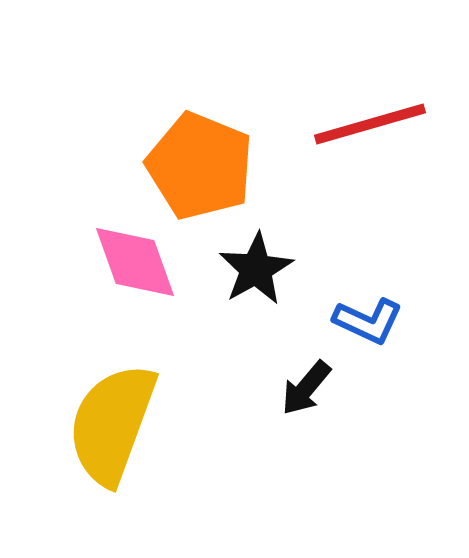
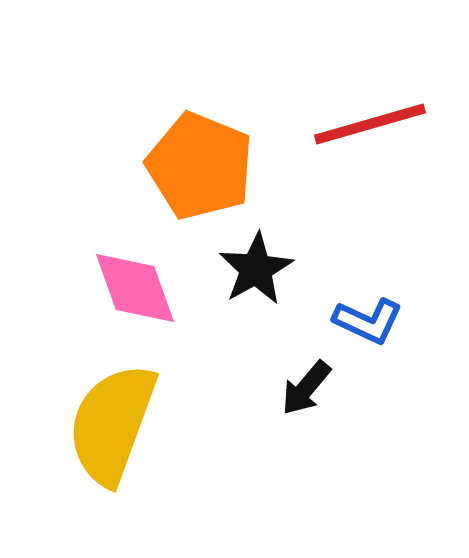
pink diamond: moved 26 px down
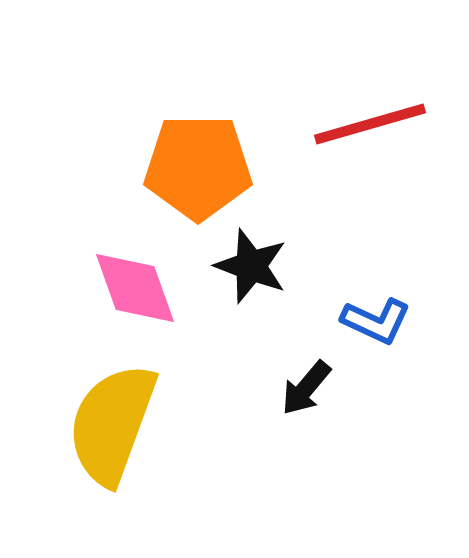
orange pentagon: moved 2 px left, 1 px down; rotated 22 degrees counterclockwise
black star: moved 5 px left, 3 px up; rotated 22 degrees counterclockwise
blue L-shape: moved 8 px right
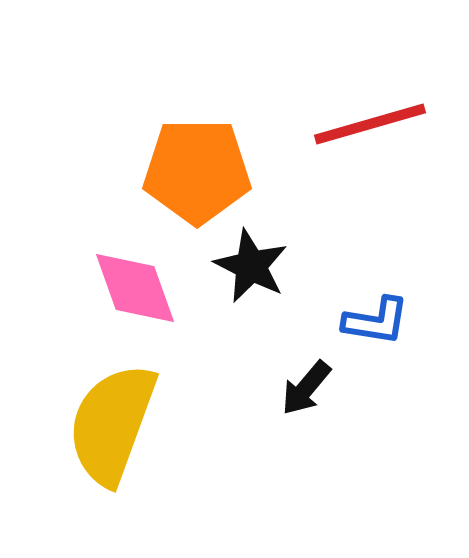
orange pentagon: moved 1 px left, 4 px down
black star: rotated 6 degrees clockwise
blue L-shape: rotated 16 degrees counterclockwise
